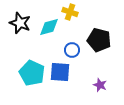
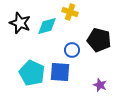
cyan diamond: moved 2 px left, 1 px up
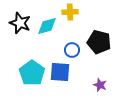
yellow cross: rotated 21 degrees counterclockwise
black pentagon: moved 2 px down
cyan pentagon: rotated 10 degrees clockwise
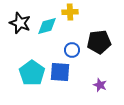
black pentagon: rotated 20 degrees counterclockwise
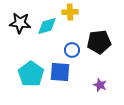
black star: rotated 15 degrees counterclockwise
cyan pentagon: moved 1 px left, 1 px down
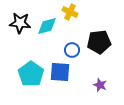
yellow cross: rotated 28 degrees clockwise
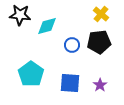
yellow cross: moved 31 px right, 2 px down; rotated 14 degrees clockwise
black star: moved 8 px up
blue circle: moved 5 px up
blue square: moved 10 px right, 11 px down
purple star: rotated 16 degrees clockwise
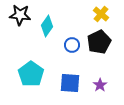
cyan diamond: rotated 40 degrees counterclockwise
black pentagon: rotated 20 degrees counterclockwise
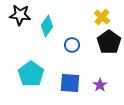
yellow cross: moved 1 px right, 3 px down
black pentagon: moved 10 px right; rotated 10 degrees counterclockwise
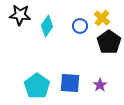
yellow cross: moved 1 px down
blue circle: moved 8 px right, 19 px up
cyan pentagon: moved 6 px right, 12 px down
